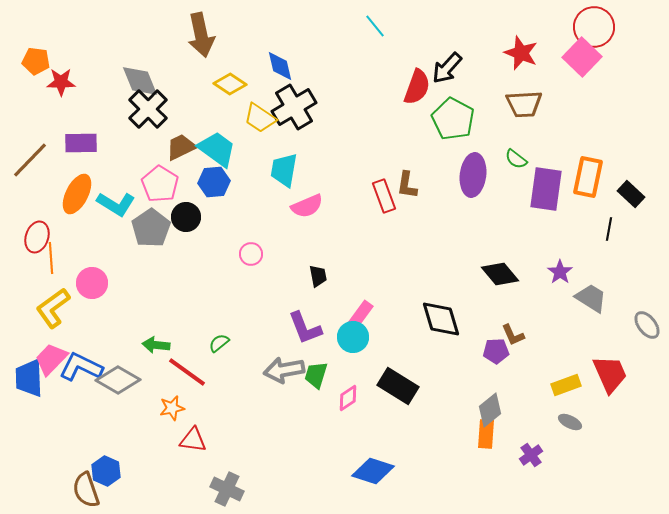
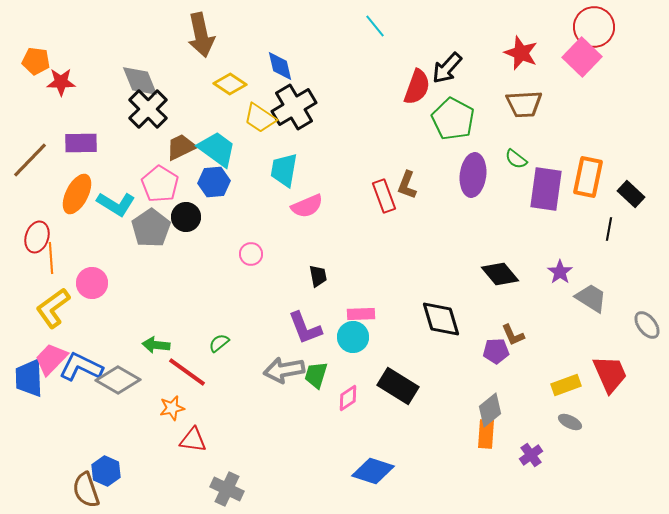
brown L-shape at (407, 185): rotated 12 degrees clockwise
pink rectangle at (361, 314): rotated 52 degrees clockwise
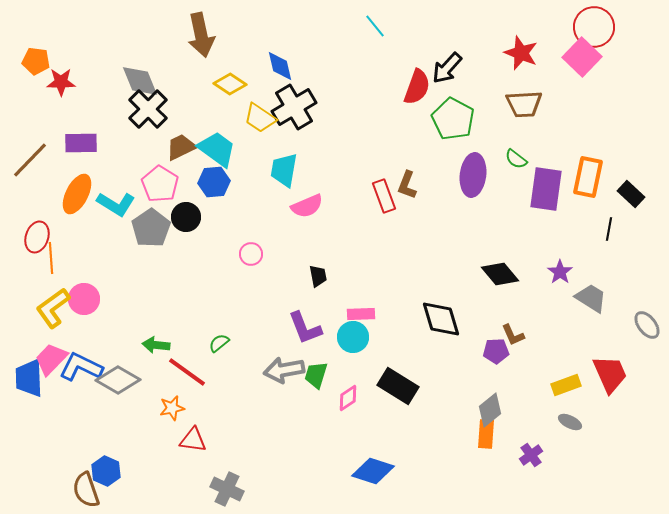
pink circle at (92, 283): moved 8 px left, 16 px down
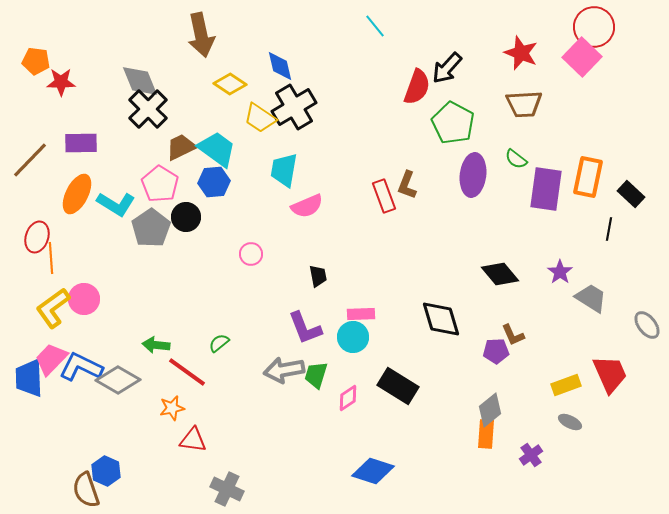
green pentagon at (453, 119): moved 4 px down
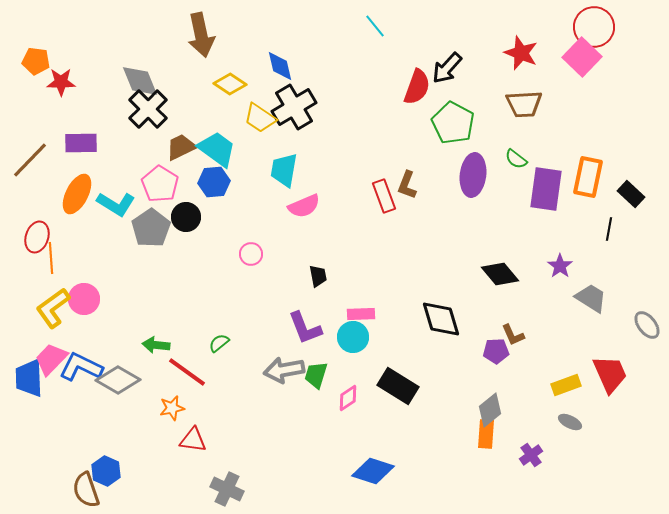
pink semicircle at (307, 206): moved 3 px left
purple star at (560, 272): moved 6 px up
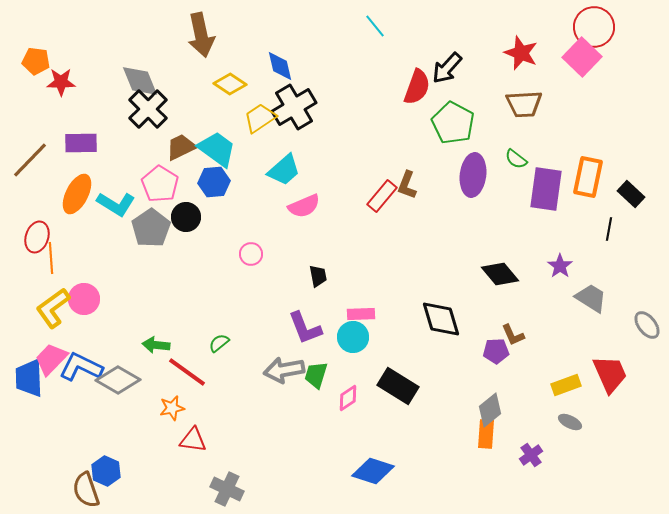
yellow trapezoid at (260, 118): rotated 112 degrees clockwise
cyan trapezoid at (284, 170): rotated 141 degrees counterclockwise
red rectangle at (384, 196): moved 2 px left; rotated 60 degrees clockwise
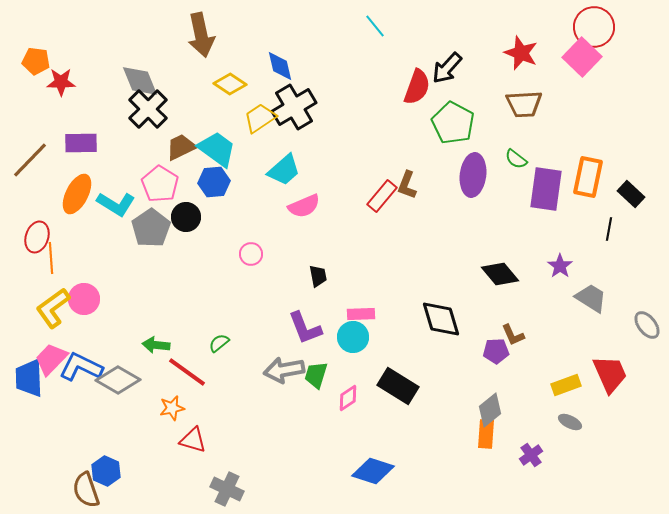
red triangle at (193, 440): rotated 8 degrees clockwise
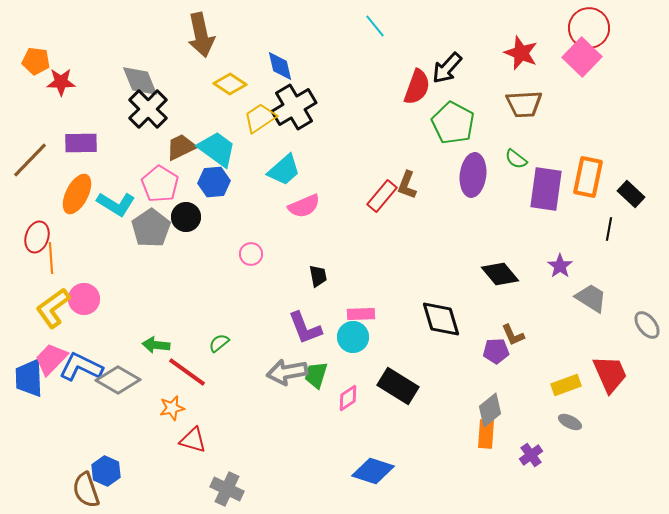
red circle at (594, 27): moved 5 px left, 1 px down
gray arrow at (284, 370): moved 3 px right, 2 px down
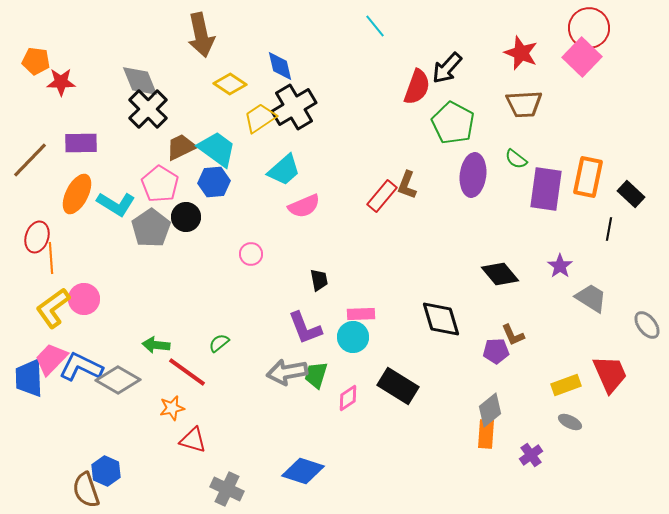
black trapezoid at (318, 276): moved 1 px right, 4 px down
blue diamond at (373, 471): moved 70 px left
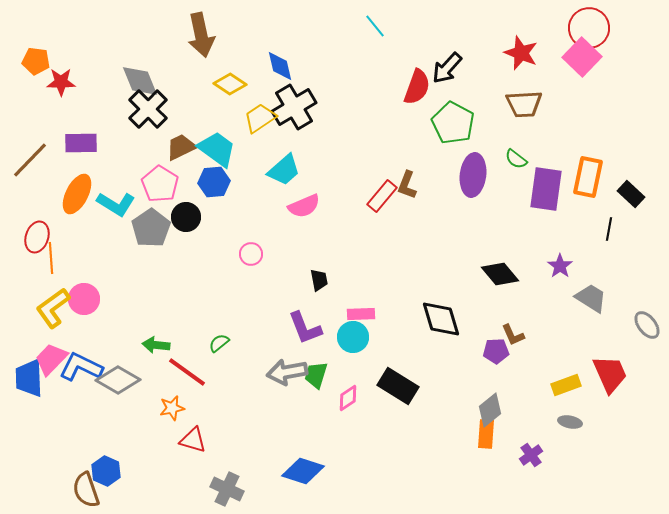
gray ellipse at (570, 422): rotated 15 degrees counterclockwise
